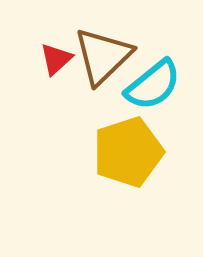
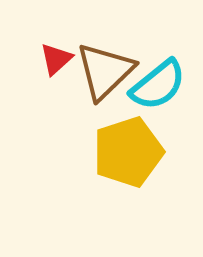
brown triangle: moved 2 px right, 15 px down
cyan semicircle: moved 5 px right
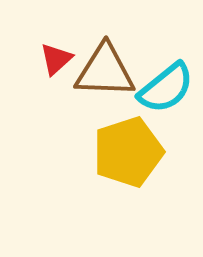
brown triangle: rotated 46 degrees clockwise
cyan semicircle: moved 8 px right, 3 px down
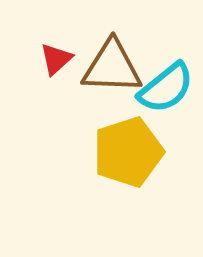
brown triangle: moved 7 px right, 4 px up
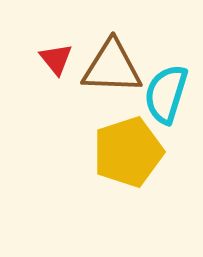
red triangle: rotated 27 degrees counterclockwise
cyan semicircle: moved 6 px down; rotated 146 degrees clockwise
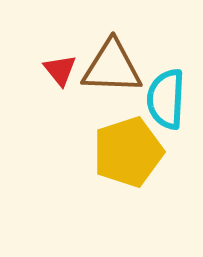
red triangle: moved 4 px right, 11 px down
cyan semicircle: moved 5 px down; rotated 14 degrees counterclockwise
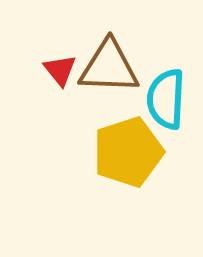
brown triangle: moved 3 px left
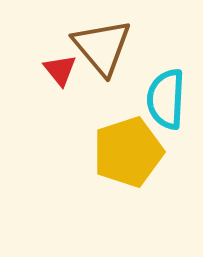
brown triangle: moved 7 px left, 20 px up; rotated 48 degrees clockwise
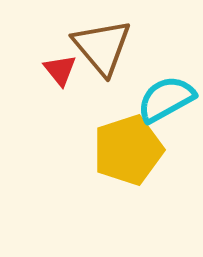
cyan semicircle: rotated 58 degrees clockwise
yellow pentagon: moved 2 px up
